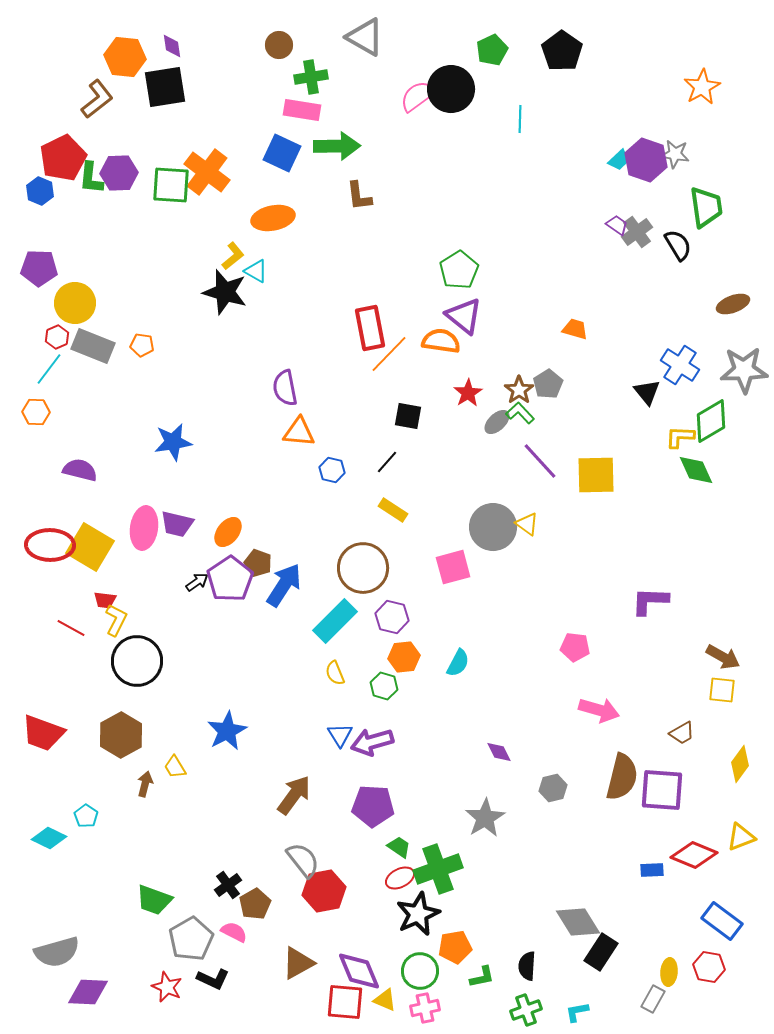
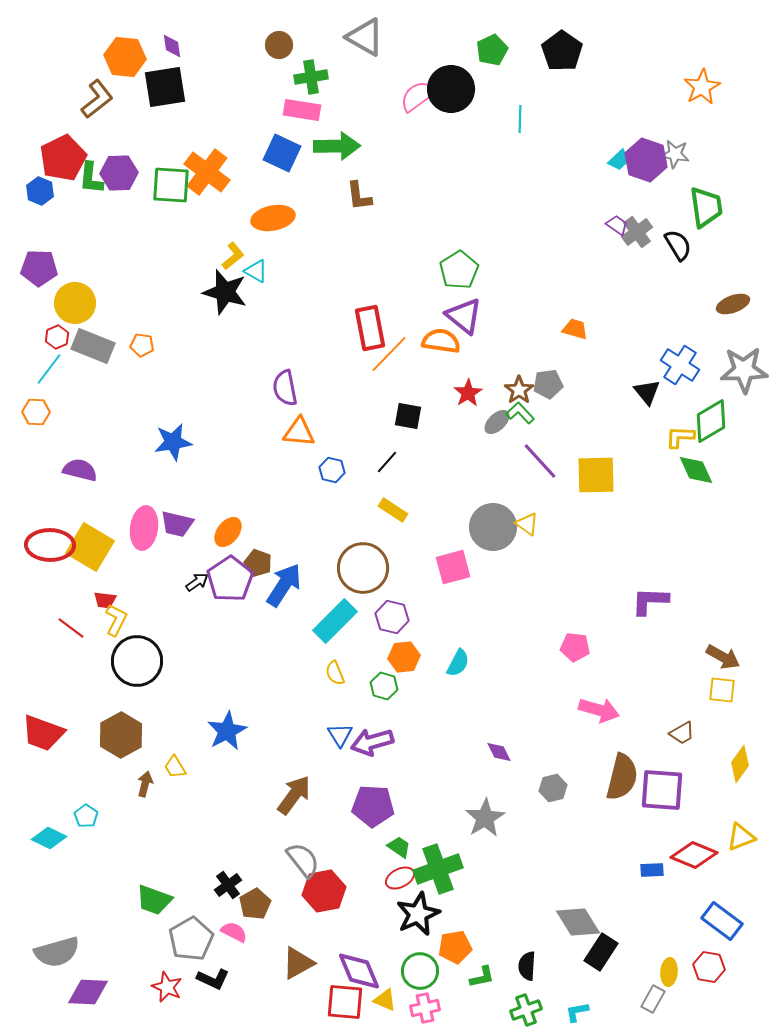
gray pentagon at (548, 384): rotated 24 degrees clockwise
red line at (71, 628): rotated 8 degrees clockwise
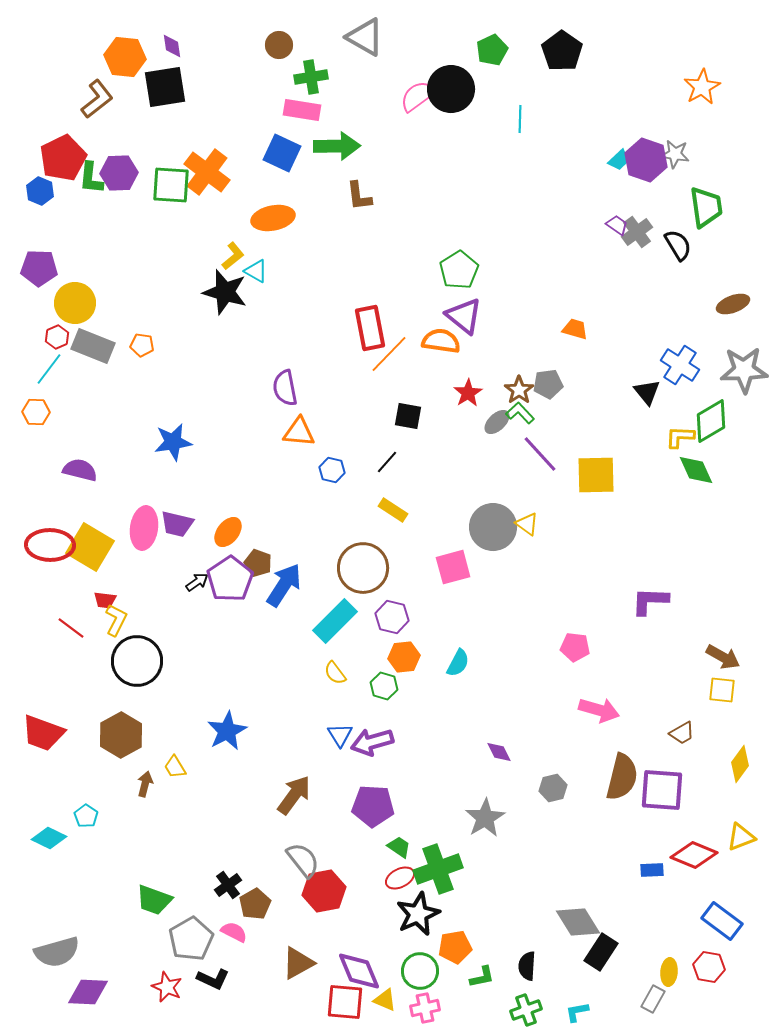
purple line at (540, 461): moved 7 px up
yellow semicircle at (335, 673): rotated 15 degrees counterclockwise
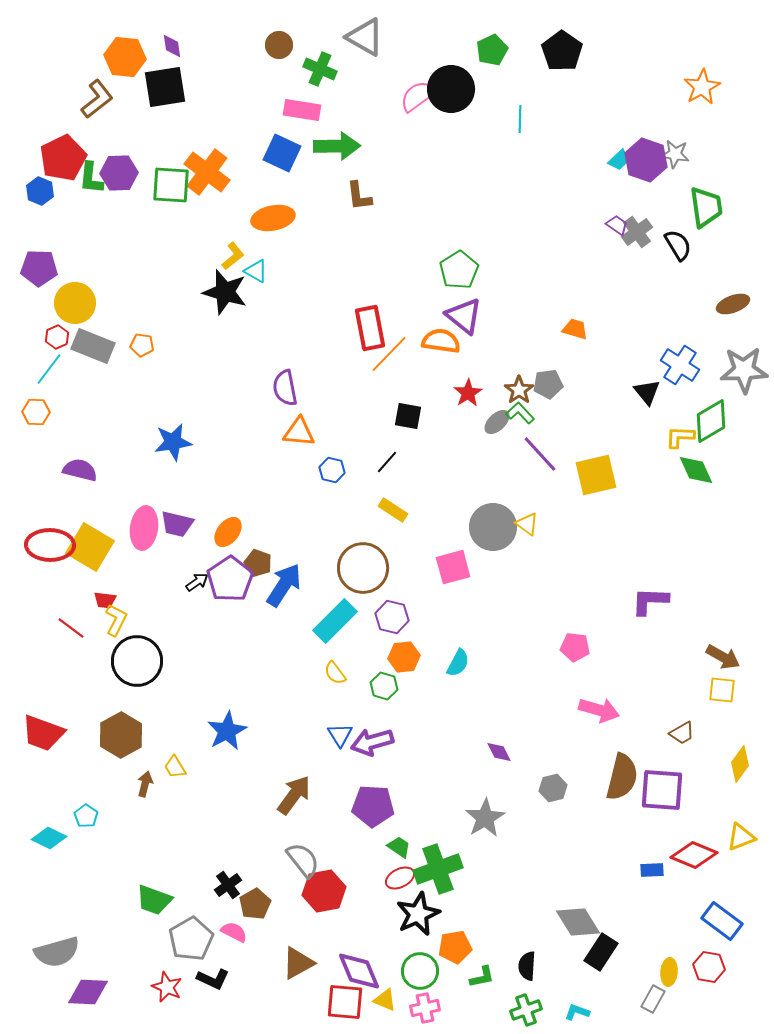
green cross at (311, 77): moved 9 px right, 8 px up; rotated 32 degrees clockwise
yellow square at (596, 475): rotated 12 degrees counterclockwise
cyan L-shape at (577, 1012): rotated 30 degrees clockwise
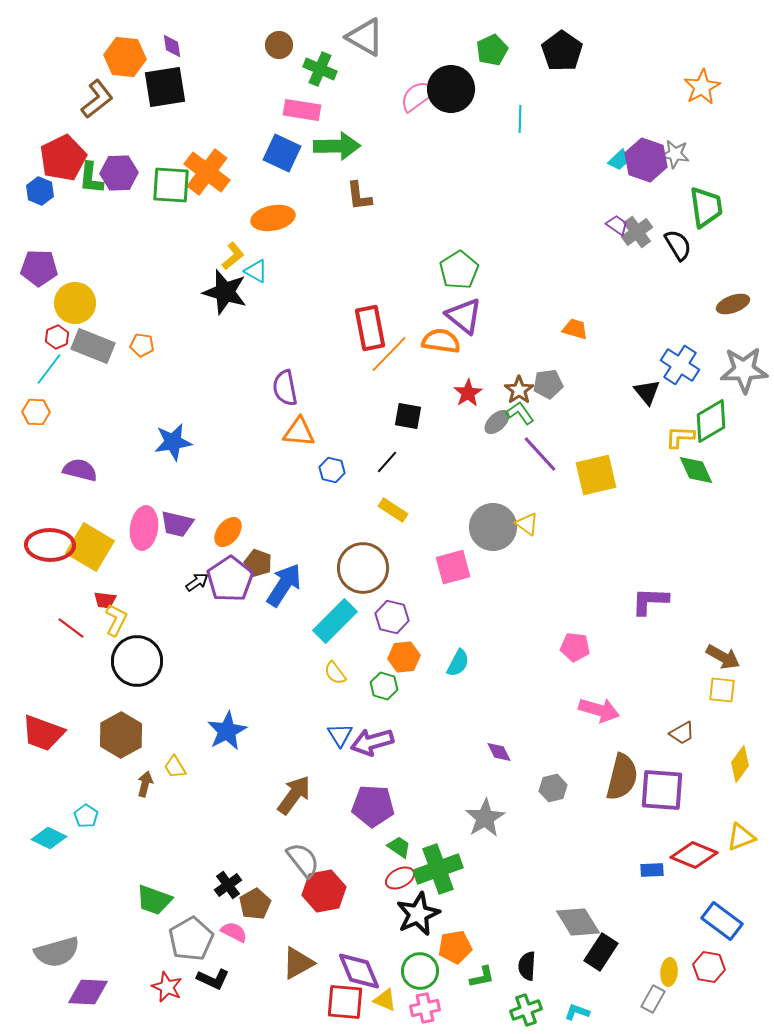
green L-shape at (520, 413): rotated 8 degrees clockwise
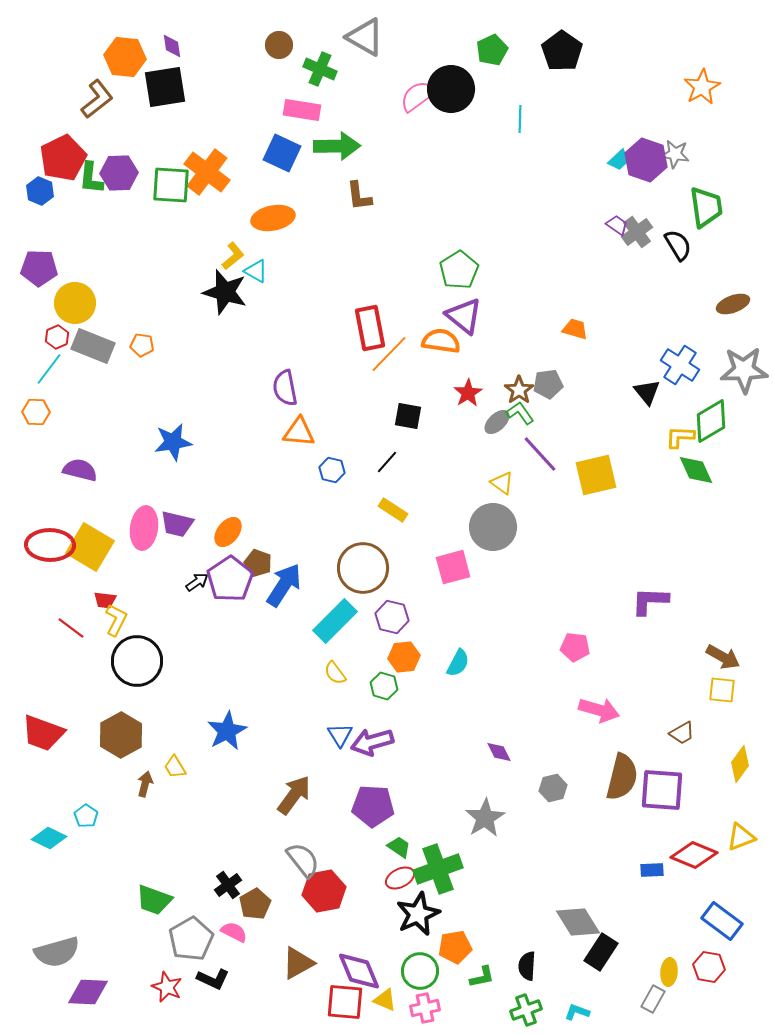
yellow triangle at (527, 524): moved 25 px left, 41 px up
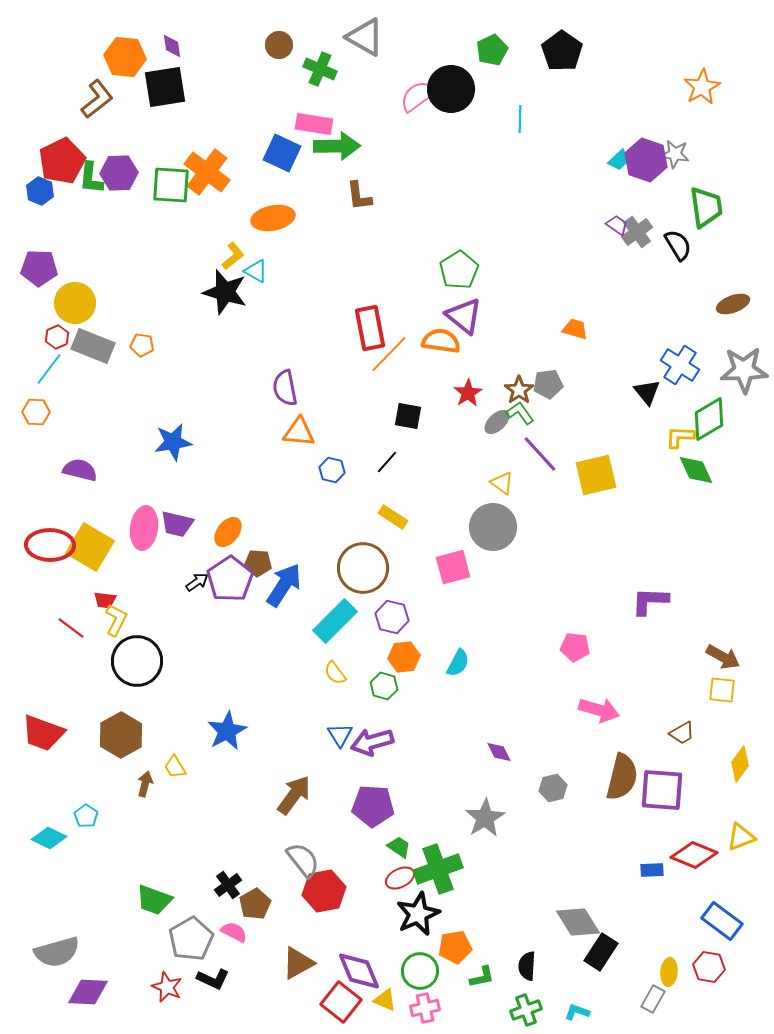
pink rectangle at (302, 110): moved 12 px right, 14 px down
red pentagon at (63, 158): moved 1 px left, 3 px down
green diamond at (711, 421): moved 2 px left, 2 px up
yellow rectangle at (393, 510): moved 7 px down
brown pentagon at (258, 563): rotated 16 degrees counterclockwise
red square at (345, 1002): moved 4 px left; rotated 33 degrees clockwise
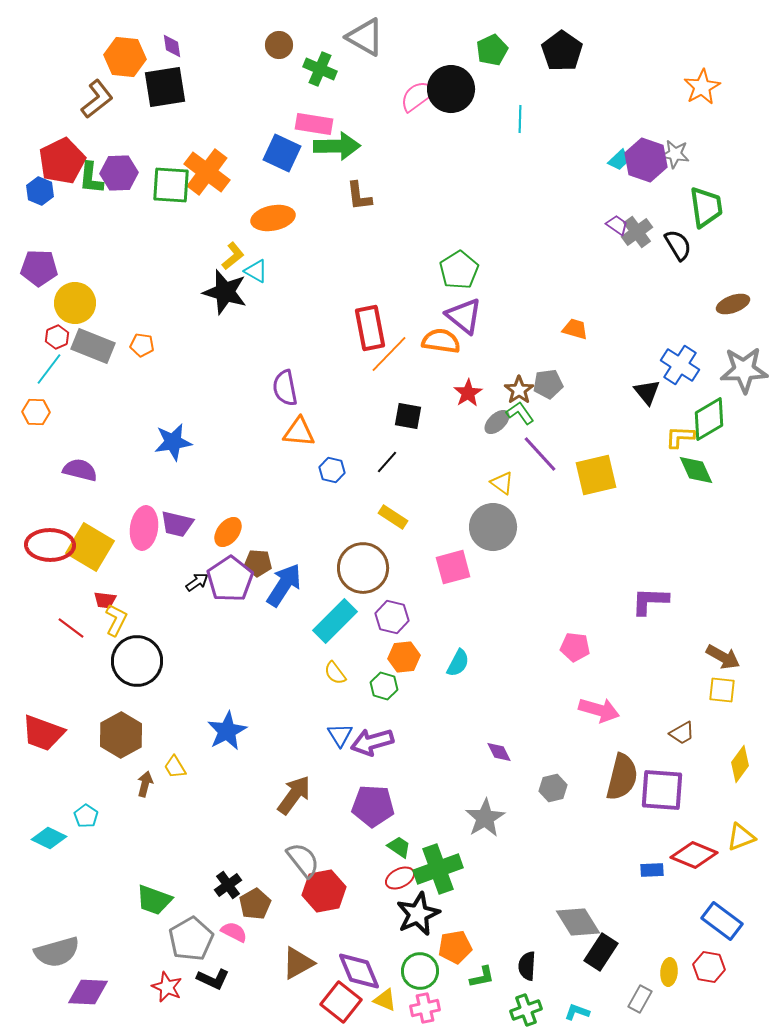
gray rectangle at (653, 999): moved 13 px left
